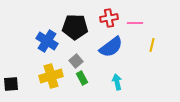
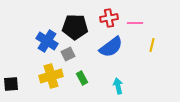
gray square: moved 8 px left, 7 px up; rotated 16 degrees clockwise
cyan arrow: moved 1 px right, 4 px down
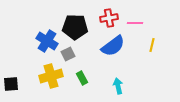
blue semicircle: moved 2 px right, 1 px up
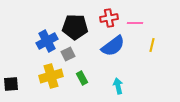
blue cross: rotated 30 degrees clockwise
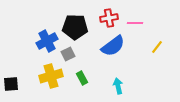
yellow line: moved 5 px right, 2 px down; rotated 24 degrees clockwise
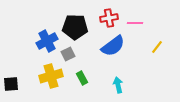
cyan arrow: moved 1 px up
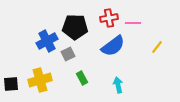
pink line: moved 2 px left
yellow cross: moved 11 px left, 4 px down
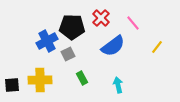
red cross: moved 8 px left; rotated 36 degrees counterclockwise
pink line: rotated 49 degrees clockwise
black pentagon: moved 3 px left
yellow cross: rotated 15 degrees clockwise
black square: moved 1 px right, 1 px down
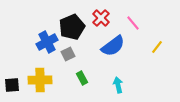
black pentagon: rotated 25 degrees counterclockwise
blue cross: moved 1 px down
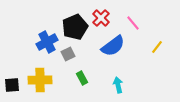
black pentagon: moved 3 px right
